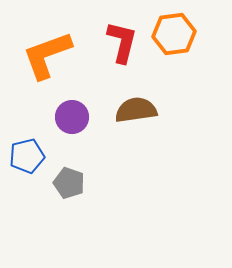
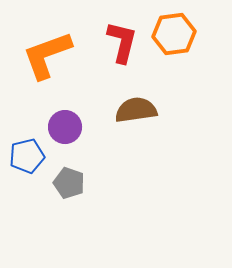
purple circle: moved 7 px left, 10 px down
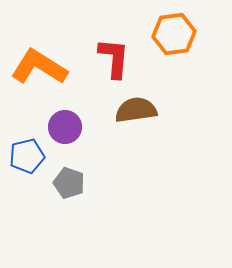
red L-shape: moved 8 px left, 16 px down; rotated 9 degrees counterclockwise
orange L-shape: moved 8 px left, 12 px down; rotated 52 degrees clockwise
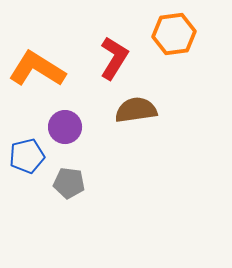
red L-shape: rotated 27 degrees clockwise
orange L-shape: moved 2 px left, 2 px down
gray pentagon: rotated 12 degrees counterclockwise
